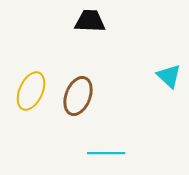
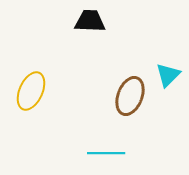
cyan triangle: moved 1 px left, 1 px up; rotated 32 degrees clockwise
brown ellipse: moved 52 px right
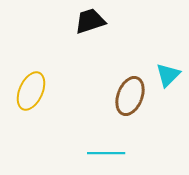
black trapezoid: rotated 20 degrees counterclockwise
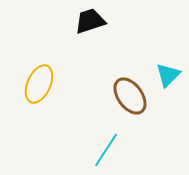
yellow ellipse: moved 8 px right, 7 px up
brown ellipse: rotated 57 degrees counterclockwise
cyan line: moved 3 px up; rotated 57 degrees counterclockwise
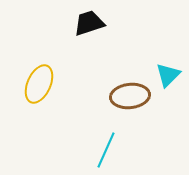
black trapezoid: moved 1 px left, 2 px down
brown ellipse: rotated 60 degrees counterclockwise
cyan line: rotated 9 degrees counterclockwise
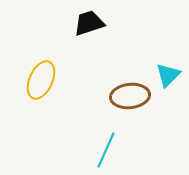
yellow ellipse: moved 2 px right, 4 px up
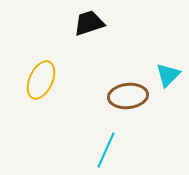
brown ellipse: moved 2 px left
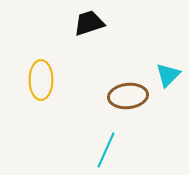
yellow ellipse: rotated 24 degrees counterclockwise
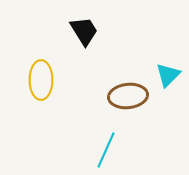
black trapezoid: moved 5 px left, 8 px down; rotated 76 degrees clockwise
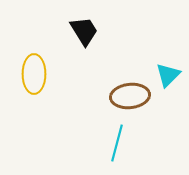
yellow ellipse: moved 7 px left, 6 px up
brown ellipse: moved 2 px right
cyan line: moved 11 px right, 7 px up; rotated 9 degrees counterclockwise
